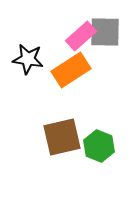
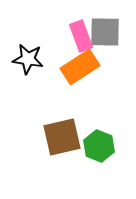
pink rectangle: rotated 68 degrees counterclockwise
orange rectangle: moved 9 px right, 3 px up
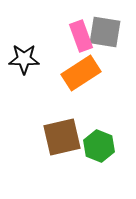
gray square: rotated 8 degrees clockwise
black star: moved 4 px left; rotated 8 degrees counterclockwise
orange rectangle: moved 1 px right, 6 px down
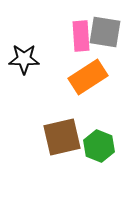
pink rectangle: rotated 16 degrees clockwise
orange rectangle: moved 7 px right, 4 px down
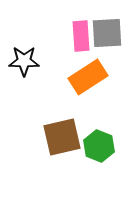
gray square: moved 2 px right, 1 px down; rotated 12 degrees counterclockwise
black star: moved 2 px down
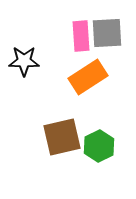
green hexagon: rotated 12 degrees clockwise
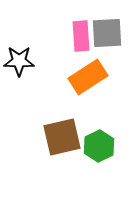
black star: moved 5 px left
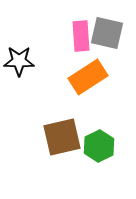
gray square: rotated 16 degrees clockwise
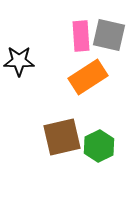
gray square: moved 2 px right, 2 px down
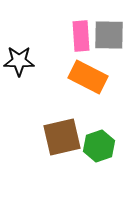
gray square: rotated 12 degrees counterclockwise
orange rectangle: rotated 60 degrees clockwise
green hexagon: rotated 8 degrees clockwise
